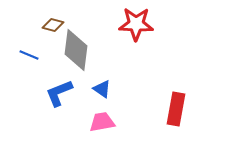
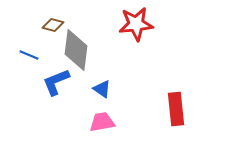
red star: rotated 8 degrees counterclockwise
blue L-shape: moved 3 px left, 11 px up
red rectangle: rotated 16 degrees counterclockwise
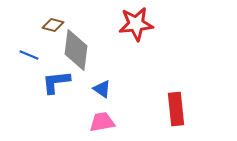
blue L-shape: rotated 16 degrees clockwise
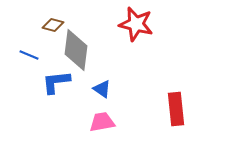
red star: rotated 20 degrees clockwise
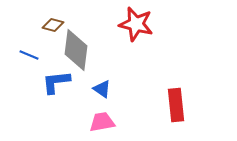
red rectangle: moved 4 px up
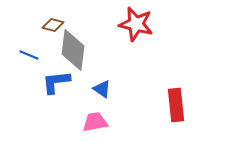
gray diamond: moved 3 px left
pink trapezoid: moved 7 px left
